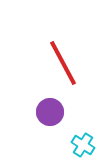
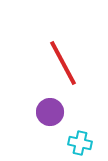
cyan cross: moved 3 px left, 2 px up; rotated 20 degrees counterclockwise
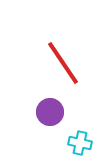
red line: rotated 6 degrees counterclockwise
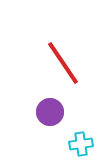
cyan cross: moved 1 px right, 1 px down; rotated 20 degrees counterclockwise
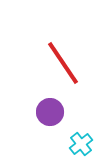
cyan cross: rotated 30 degrees counterclockwise
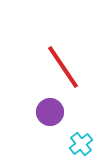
red line: moved 4 px down
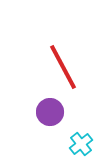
red line: rotated 6 degrees clockwise
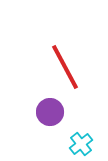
red line: moved 2 px right
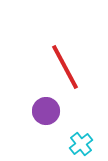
purple circle: moved 4 px left, 1 px up
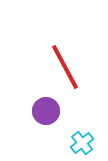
cyan cross: moved 1 px right, 1 px up
